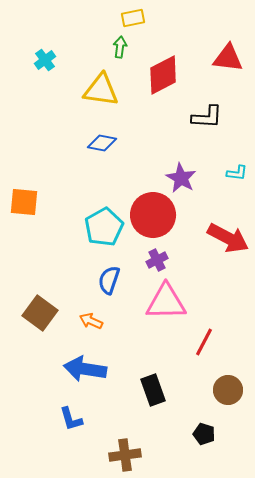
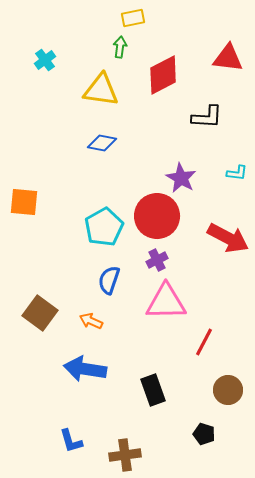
red circle: moved 4 px right, 1 px down
blue L-shape: moved 22 px down
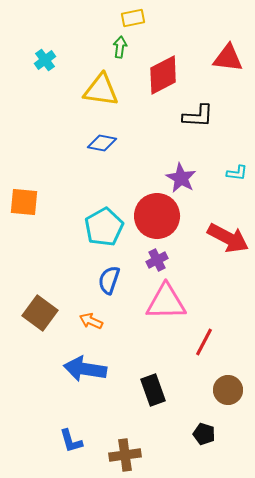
black L-shape: moved 9 px left, 1 px up
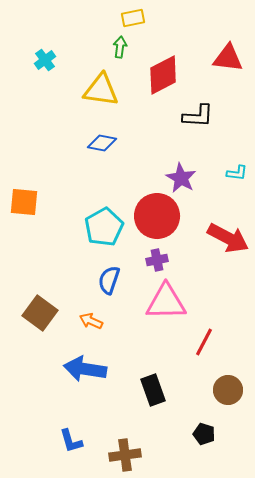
purple cross: rotated 15 degrees clockwise
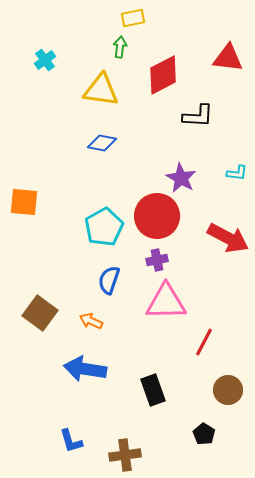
black pentagon: rotated 15 degrees clockwise
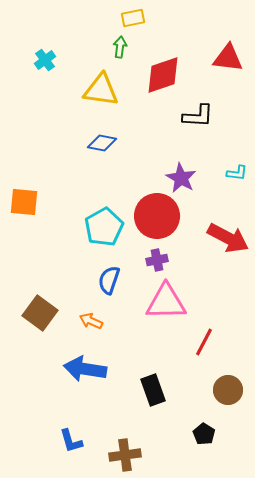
red diamond: rotated 9 degrees clockwise
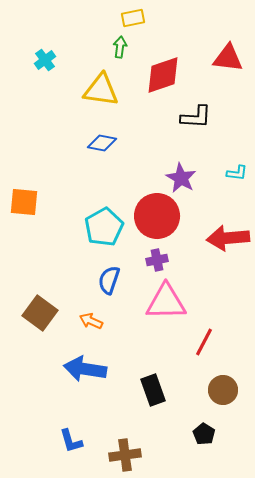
black L-shape: moved 2 px left, 1 px down
red arrow: rotated 147 degrees clockwise
brown circle: moved 5 px left
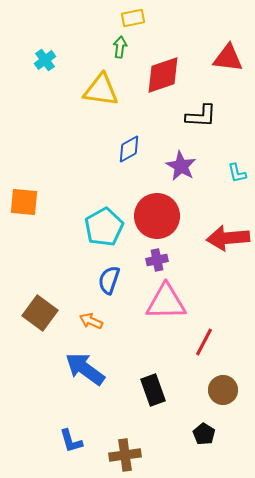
black L-shape: moved 5 px right, 1 px up
blue diamond: moved 27 px right, 6 px down; rotated 40 degrees counterclockwise
cyan L-shape: rotated 70 degrees clockwise
purple star: moved 12 px up
blue arrow: rotated 27 degrees clockwise
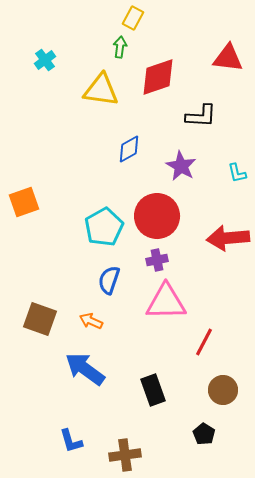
yellow rectangle: rotated 50 degrees counterclockwise
red diamond: moved 5 px left, 2 px down
orange square: rotated 24 degrees counterclockwise
brown square: moved 6 px down; rotated 16 degrees counterclockwise
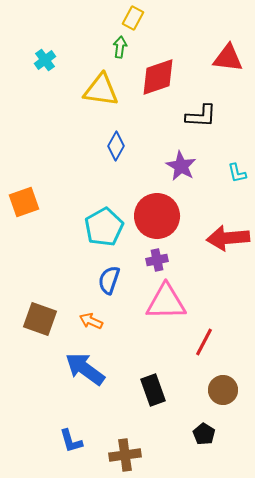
blue diamond: moved 13 px left, 3 px up; rotated 32 degrees counterclockwise
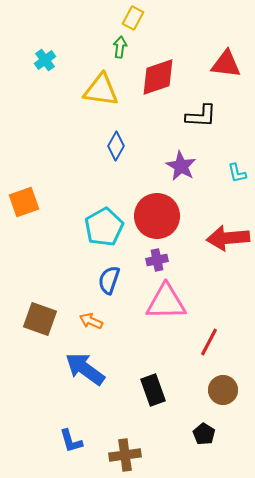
red triangle: moved 2 px left, 6 px down
red line: moved 5 px right
